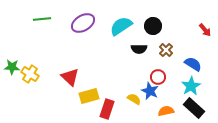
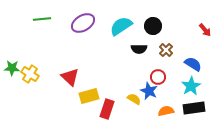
green star: moved 1 px down
blue star: moved 1 px left
black rectangle: rotated 50 degrees counterclockwise
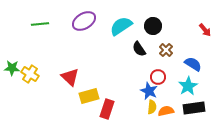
green line: moved 2 px left, 5 px down
purple ellipse: moved 1 px right, 2 px up
black semicircle: rotated 56 degrees clockwise
cyan star: moved 3 px left
yellow semicircle: moved 18 px right, 8 px down; rotated 64 degrees clockwise
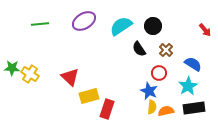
red circle: moved 1 px right, 4 px up
